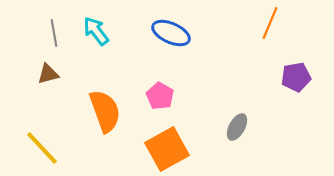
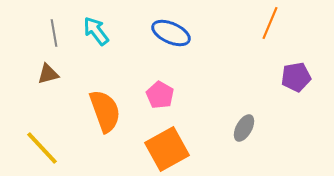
pink pentagon: moved 1 px up
gray ellipse: moved 7 px right, 1 px down
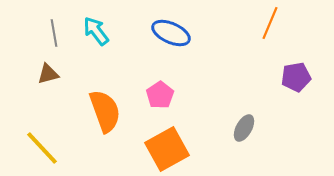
pink pentagon: rotated 8 degrees clockwise
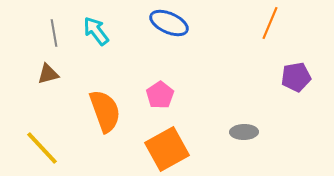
blue ellipse: moved 2 px left, 10 px up
gray ellipse: moved 4 px down; rotated 60 degrees clockwise
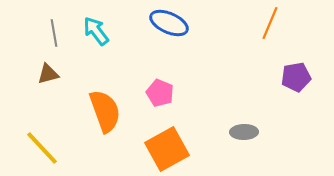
pink pentagon: moved 2 px up; rotated 16 degrees counterclockwise
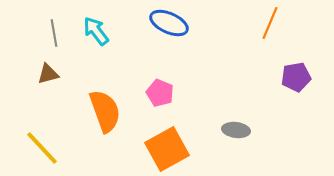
gray ellipse: moved 8 px left, 2 px up; rotated 8 degrees clockwise
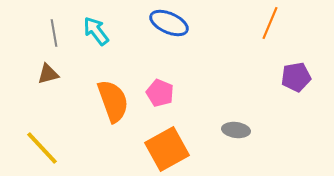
orange semicircle: moved 8 px right, 10 px up
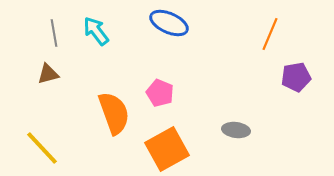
orange line: moved 11 px down
orange semicircle: moved 1 px right, 12 px down
